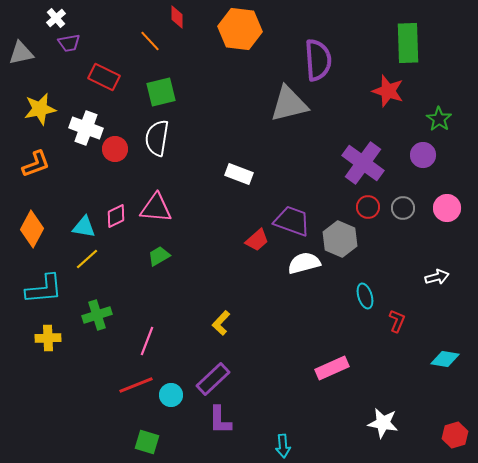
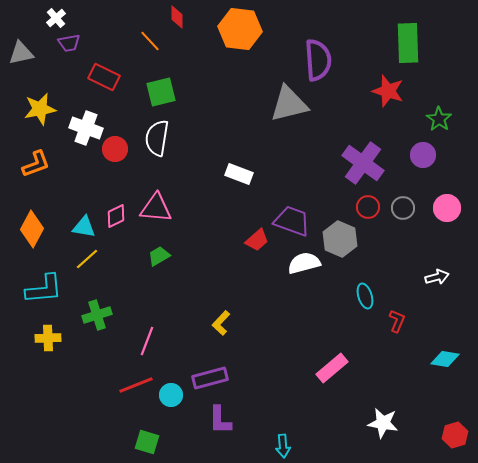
pink rectangle at (332, 368): rotated 16 degrees counterclockwise
purple rectangle at (213, 379): moved 3 px left, 1 px up; rotated 28 degrees clockwise
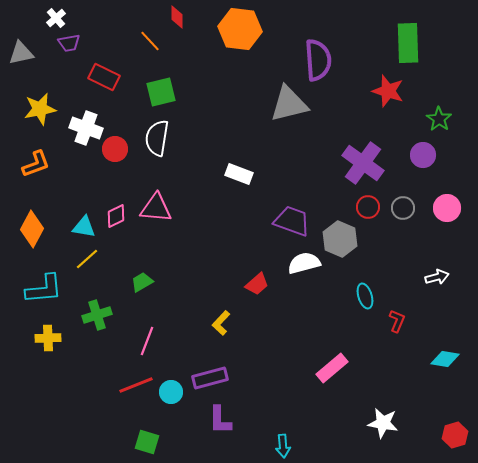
red trapezoid at (257, 240): moved 44 px down
green trapezoid at (159, 256): moved 17 px left, 26 px down
cyan circle at (171, 395): moved 3 px up
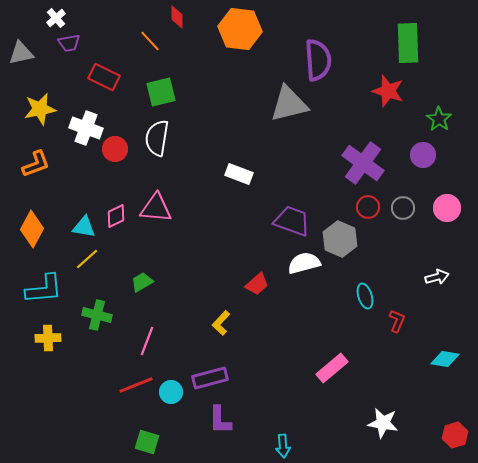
green cross at (97, 315): rotated 32 degrees clockwise
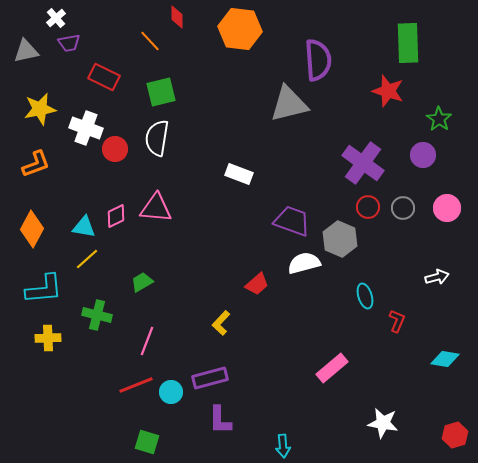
gray triangle at (21, 53): moved 5 px right, 2 px up
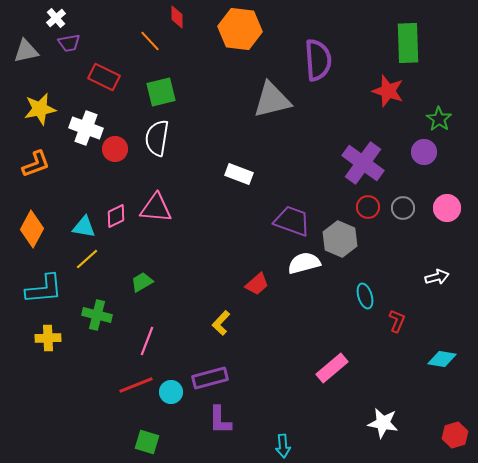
gray triangle at (289, 104): moved 17 px left, 4 px up
purple circle at (423, 155): moved 1 px right, 3 px up
cyan diamond at (445, 359): moved 3 px left
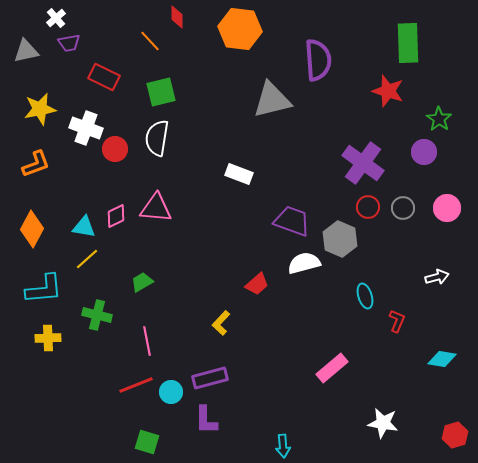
pink line at (147, 341): rotated 32 degrees counterclockwise
purple L-shape at (220, 420): moved 14 px left
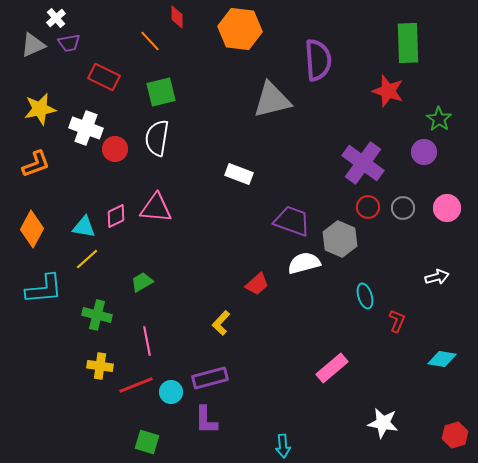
gray triangle at (26, 51): moved 7 px right, 6 px up; rotated 12 degrees counterclockwise
yellow cross at (48, 338): moved 52 px right, 28 px down; rotated 10 degrees clockwise
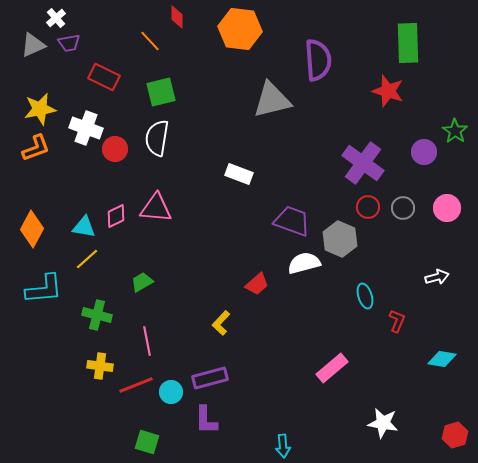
green star at (439, 119): moved 16 px right, 12 px down
orange L-shape at (36, 164): moved 16 px up
